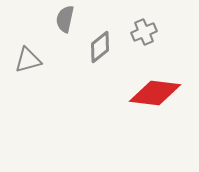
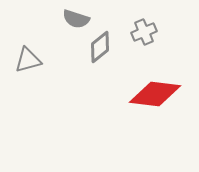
gray semicircle: moved 11 px right; rotated 84 degrees counterclockwise
red diamond: moved 1 px down
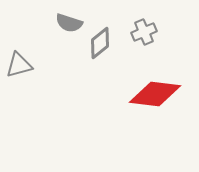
gray semicircle: moved 7 px left, 4 px down
gray diamond: moved 4 px up
gray triangle: moved 9 px left, 5 px down
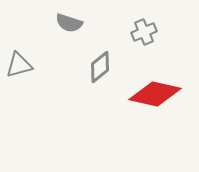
gray diamond: moved 24 px down
red diamond: rotated 6 degrees clockwise
